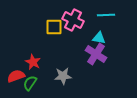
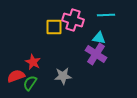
pink cross: rotated 10 degrees counterclockwise
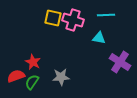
yellow square: moved 1 px left, 9 px up; rotated 12 degrees clockwise
purple cross: moved 24 px right, 8 px down
gray star: moved 2 px left, 1 px down
green semicircle: moved 2 px right, 1 px up
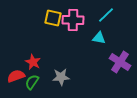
cyan line: rotated 42 degrees counterclockwise
pink cross: rotated 15 degrees counterclockwise
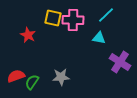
red star: moved 5 px left, 27 px up
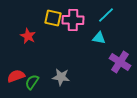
red star: moved 1 px down
gray star: rotated 12 degrees clockwise
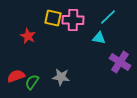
cyan line: moved 2 px right, 2 px down
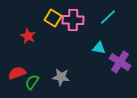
yellow square: rotated 18 degrees clockwise
cyan triangle: moved 10 px down
red semicircle: moved 1 px right, 3 px up
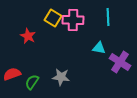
cyan line: rotated 48 degrees counterclockwise
red semicircle: moved 5 px left, 1 px down
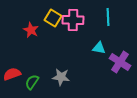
red star: moved 3 px right, 6 px up
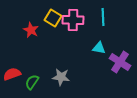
cyan line: moved 5 px left
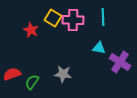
gray star: moved 2 px right, 3 px up
